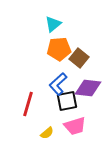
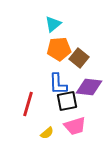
blue L-shape: rotated 50 degrees counterclockwise
purple diamond: moved 1 px right, 1 px up
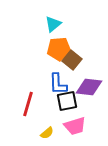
brown square: moved 7 px left, 2 px down
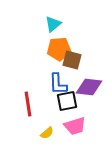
brown square: rotated 24 degrees counterclockwise
red line: rotated 25 degrees counterclockwise
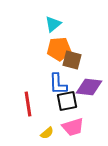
pink trapezoid: moved 2 px left, 1 px down
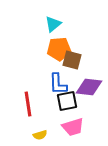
yellow semicircle: moved 7 px left, 2 px down; rotated 24 degrees clockwise
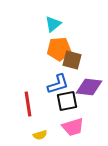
blue L-shape: rotated 105 degrees counterclockwise
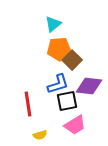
brown square: rotated 30 degrees clockwise
purple diamond: moved 1 px up
pink trapezoid: moved 2 px right, 2 px up; rotated 15 degrees counterclockwise
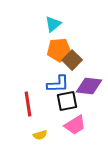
orange pentagon: moved 1 px down
blue L-shape: rotated 15 degrees clockwise
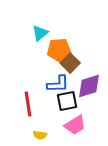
cyan triangle: moved 13 px left, 9 px down
brown square: moved 2 px left, 3 px down
purple diamond: rotated 24 degrees counterclockwise
yellow semicircle: rotated 24 degrees clockwise
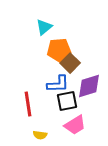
cyan triangle: moved 4 px right, 6 px up
